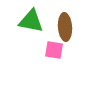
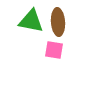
brown ellipse: moved 7 px left, 5 px up
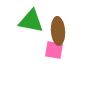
brown ellipse: moved 9 px down
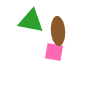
pink square: moved 2 px down
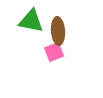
pink square: rotated 30 degrees counterclockwise
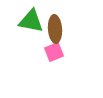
brown ellipse: moved 3 px left, 2 px up
